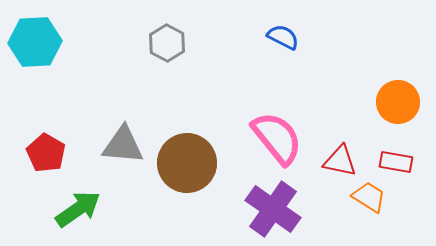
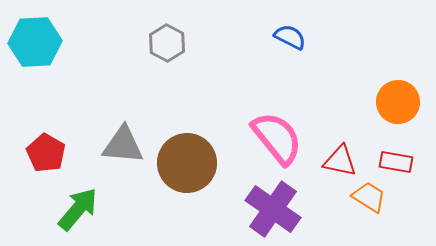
blue semicircle: moved 7 px right
green arrow: rotated 15 degrees counterclockwise
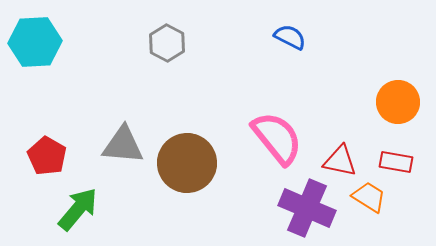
red pentagon: moved 1 px right, 3 px down
purple cross: moved 34 px right, 1 px up; rotated 12 degrees counterclockwise
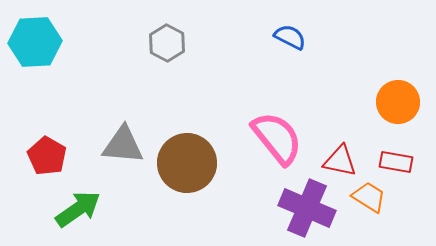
green arrow: rotated 15 degrees clockwise
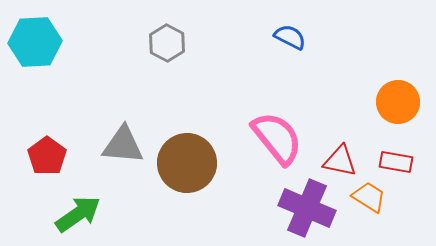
red pentagon: rotated 6 degrees clockwise
green arrow: moved 5 px down
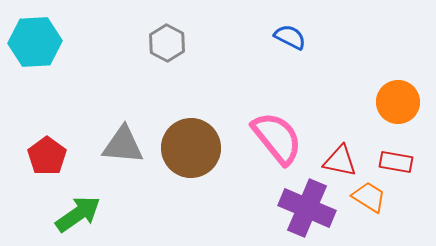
brown circle: moved 4 px right, 15 px up
